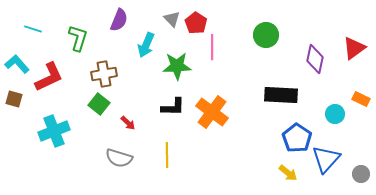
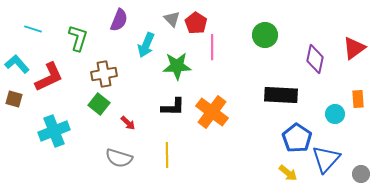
green circle: moved 1 px left
orange rectangle: moved 3 px left; rotated 60 degrees clockwise
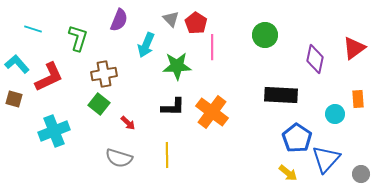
gray triangle: moved 1 px left
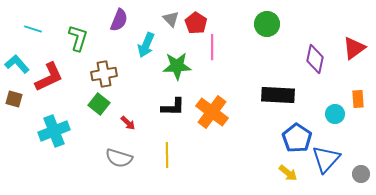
green circle: moved 2 px right, 11 px up
black rectangle: moved 3 px left
